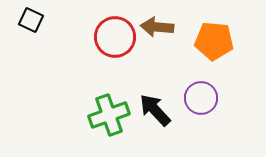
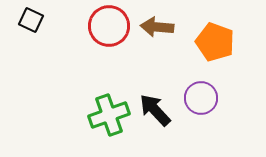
red circle: moved 6 px left, 11 px up
orange pentagon: moved 1 px right, 1 px down; rotated 15 degrees clockwise
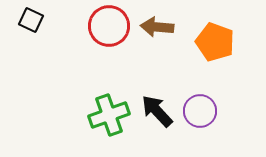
purple circle: moved 1 px left, 13 px down
black arrow: moved 2 px right, 1 px down
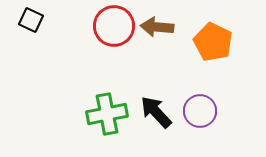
red circle: moved 5 px right
orange pentagon: moved 2 px left; rotated 6 degrees clockwise
black arrow: moved 1 px left, 1 px down
green cross: moved 2 px left, 1 px up; rotated 9 degrees clockwise
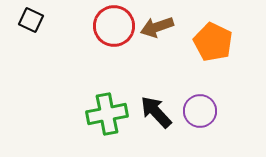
brown arrow: rotated 24 degrees counterclockwise
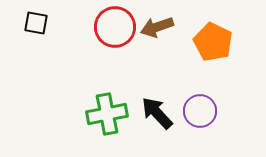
black square: moved 5 px right, 3 px down; rotated 15 degrees counterclockwise
red circle: moved 1 px right, 1 px down
black arrow: moved 1 px right, 1 px down
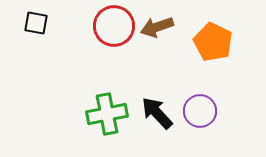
red circle: moved 1 px left, 1 px up
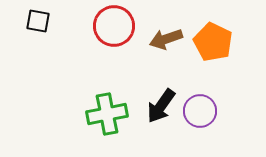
black square: moved 2 px right, 2 px up
brown arrow: moved 9 px right, 12 px down
black arrow: moved 4 px right, 7 px up; rotated 102 degrees counterclockwise
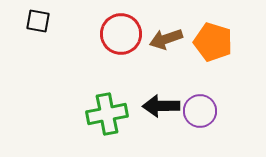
red circle: moved 7 px right, 8 px down
orange pentagon: rotated 9 degrees counterclockwise
black arrow: rotated 54 degrees clockwise
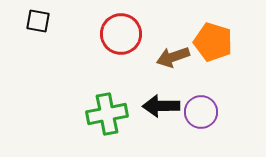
brown arrow: moved 7 px right, 18 px down
purple circle: moved 1 px right, 1 px down
